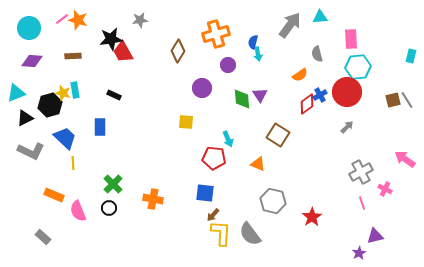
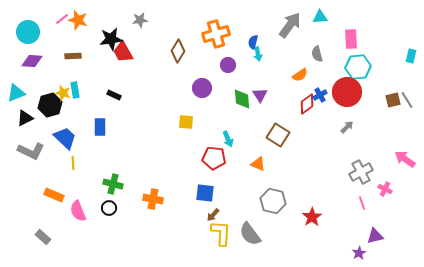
cyan circle at (29, 28): moved 1 px left, 4 px down
green cross at (113, 184): rotated 30 degrees counterclockwise
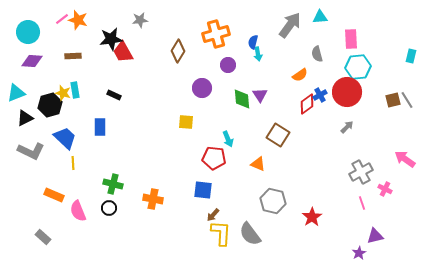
blue square at (205, 193): moved 2 px left, 3 px up
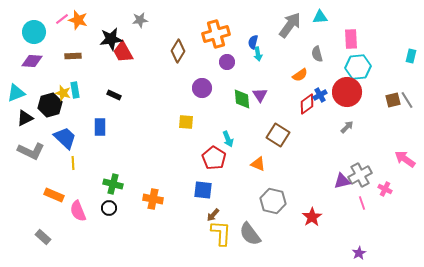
cyan circle at (28, 32): moved 6 px right
purple circle at (228, 65): moved 1 px left, 3 px up
red pentagon at (214, 158): rotated 25 degrees clockwise
gray cross at (361, 172): moved 1 px left, 3 px down
purple triangle at (375, 236): moved 33 px left, 55 px up
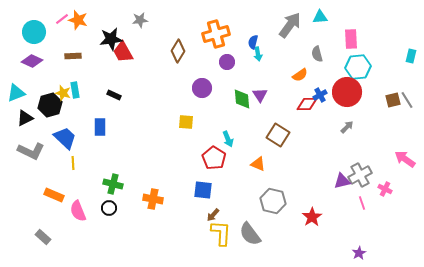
purple diamond at (32, 61): rotated 20 degrees clockwise
red diamond at (307, 104): rotated 35 degrees clockwise
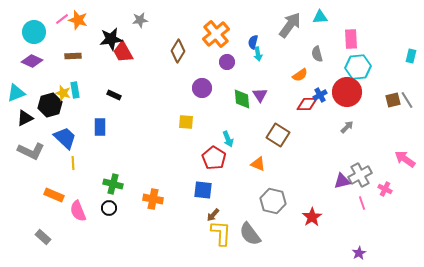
orange cross at (216, 34): rotated 24 degrees counterclockwise
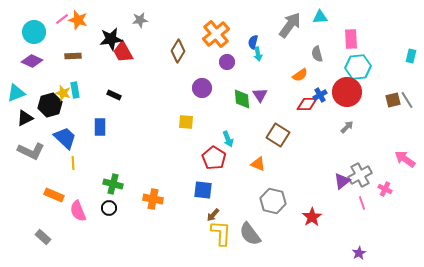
purple triangle at (342, 181): rotated 24 degrees counterclockwise
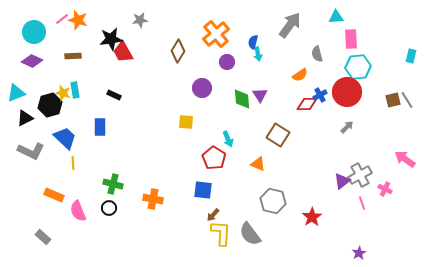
cyan triangle at (320, 17): moved 16 px right
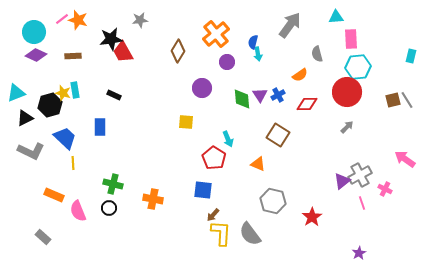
purple diamond at (32, 61): moved 4 px right, 6 px up
blue cross at (320, 95): moved 42 px left
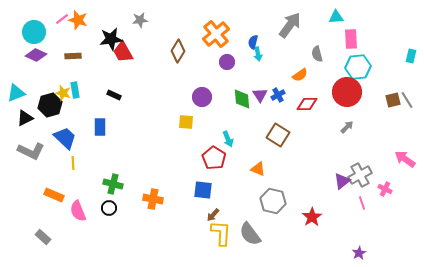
purple circle at (202, 88): moved 9 px down
orange triangle at (258, 164): moved 5 px down
